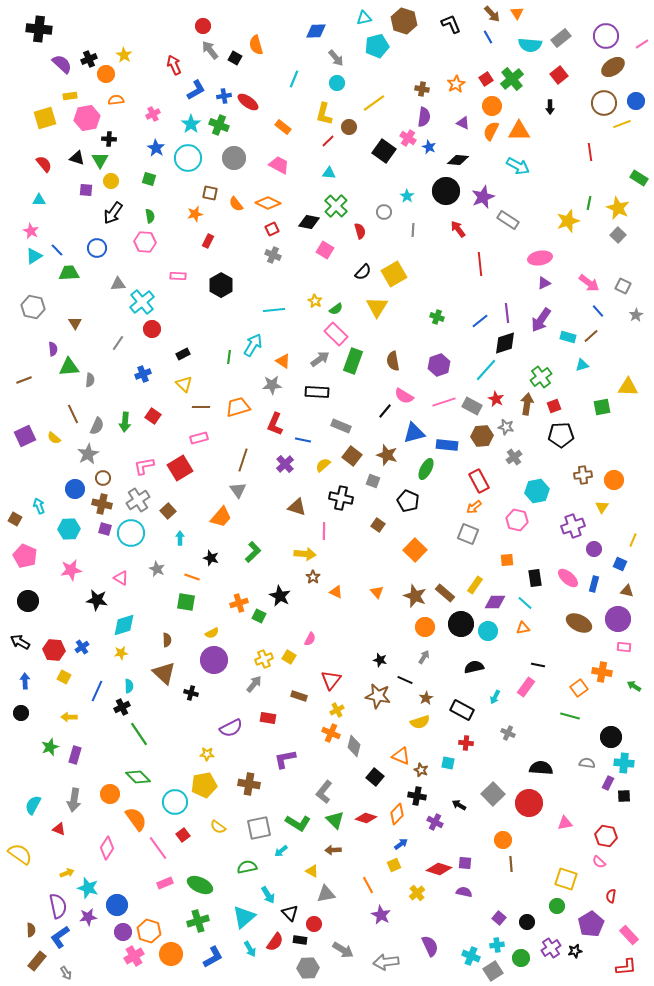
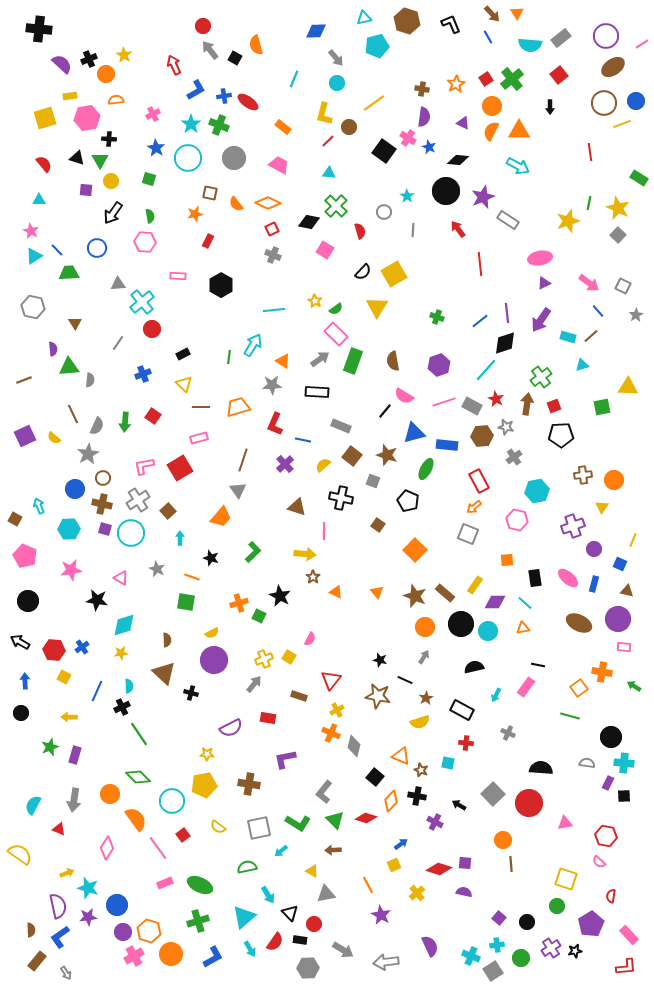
brown hexagon at (404, 21): moved 3 px right
cyan arrow at (495, 697): moved 1 px right, 2 px up
cyan circle at (175, 802): moved 3 px left, 1 px up
orange diamond at (397, 814): moved 6 px left, 13 px up
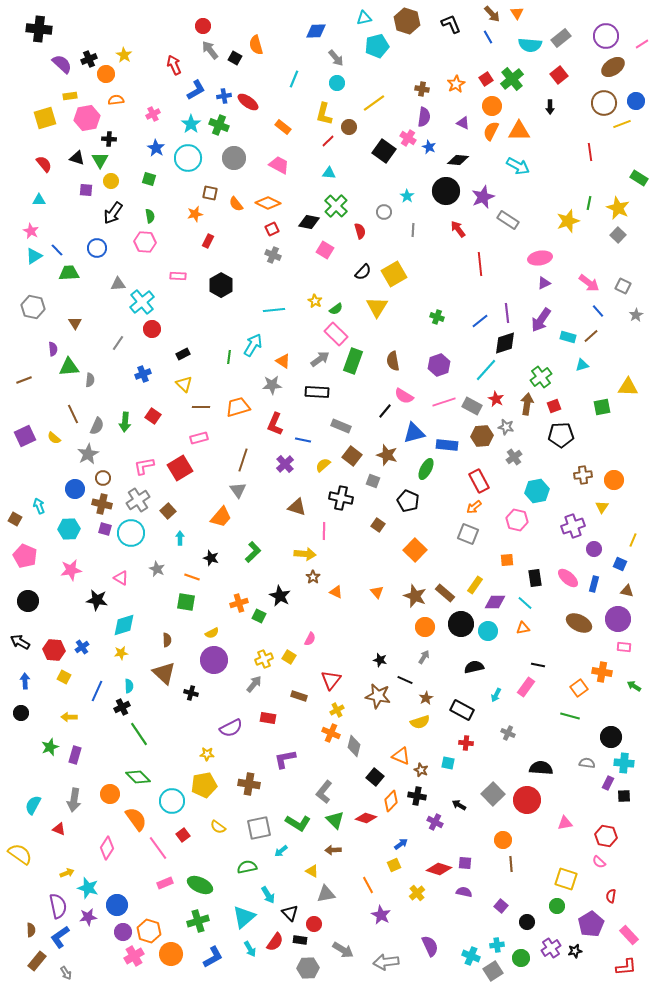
red circle at (529, 803): moved 2 px left, 3 px up
purple square at (499, 918): moved 2 px right, 12 px up
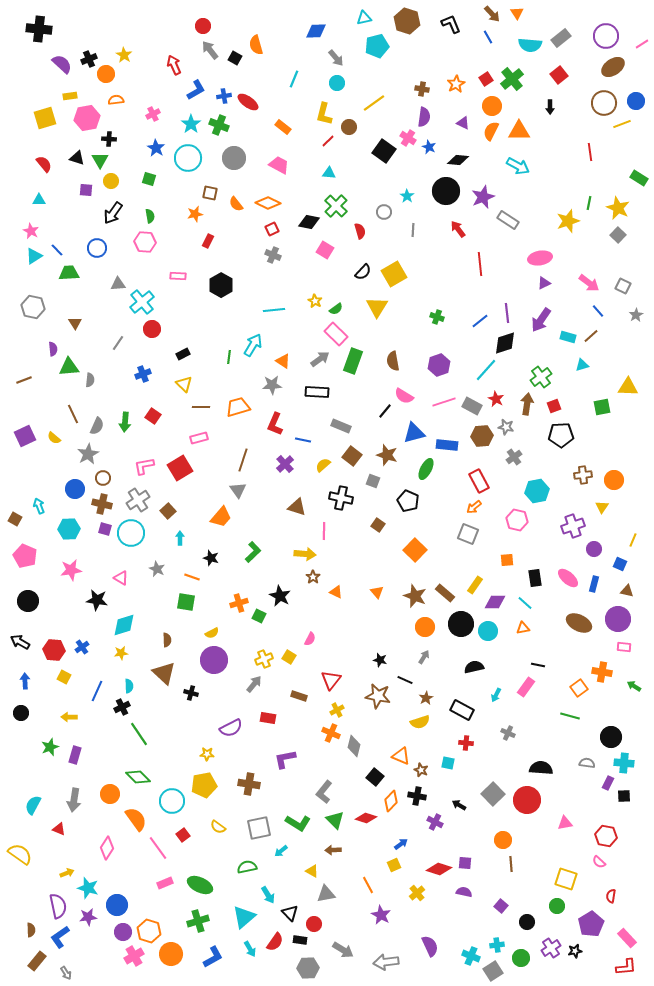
pink rectangle at (629, 935): moved 2 px left, 3 px down
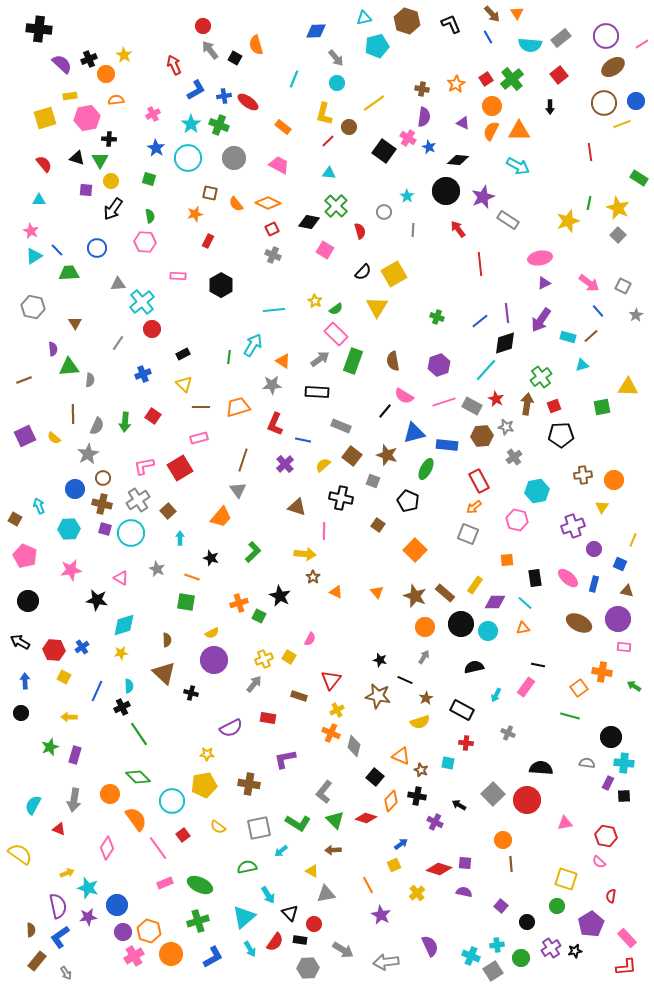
black arrow at (113, 213): moved 4 px up
brown line at (73, 414): rotated 24 degrees clockwise
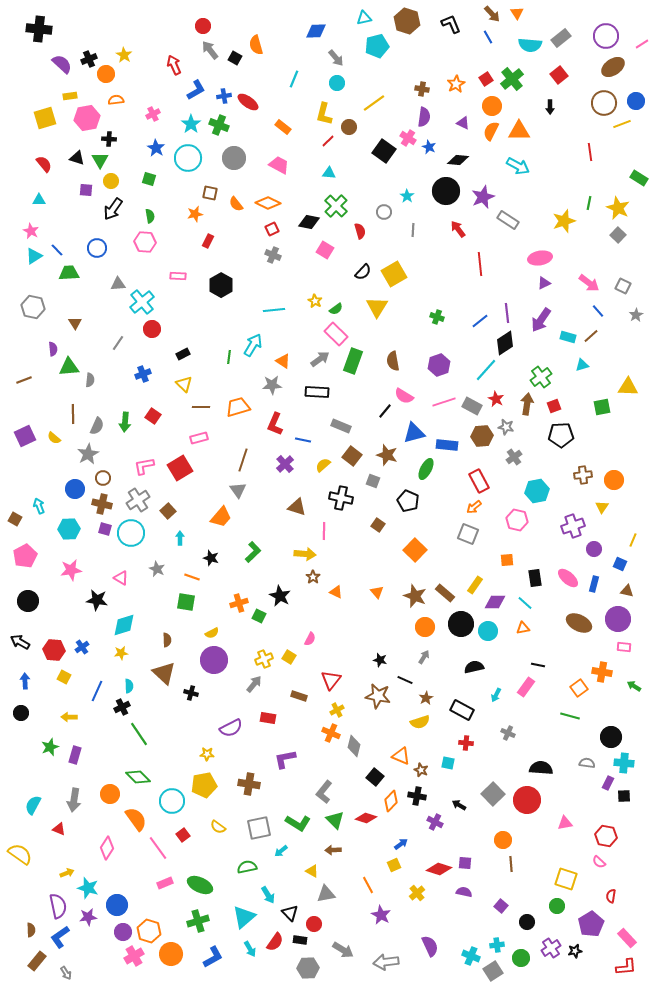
yellow star at (568, 221): moved 4 px left
black diamond at (505, 343): rotated 15 degrees counterclockwise
pink pentagon at (25, 556): rotated 20 degrees clockwise
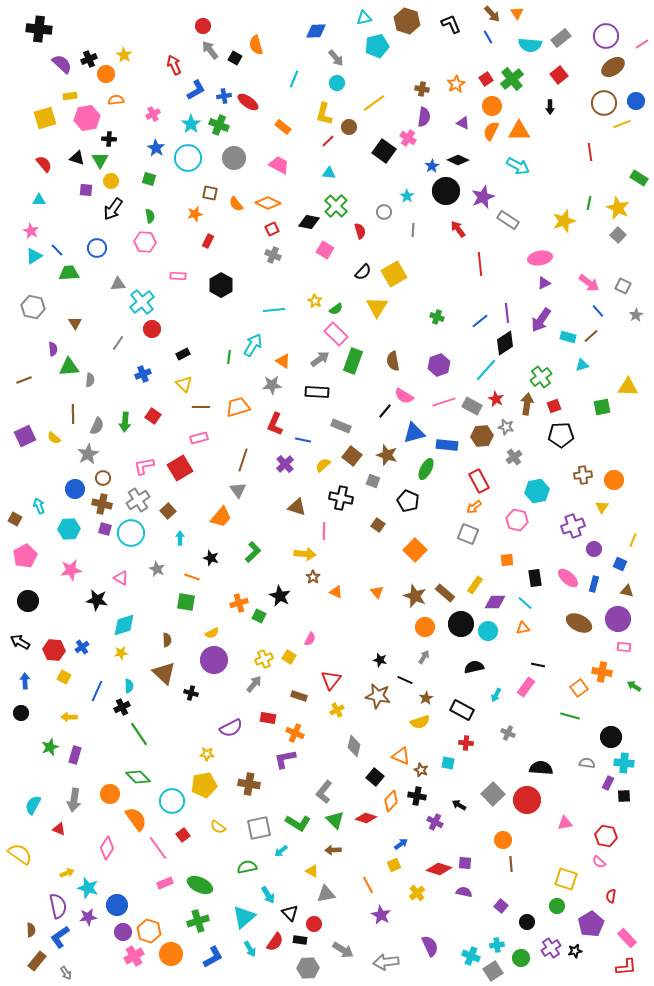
blue star at (429, 147): moved 3 px right, 19 px down; rotated 16 degrees clockwise
black diamond at (458, 160): rotated 20 degrees clockwise
orange cross at (331, 733): moved 36 px left
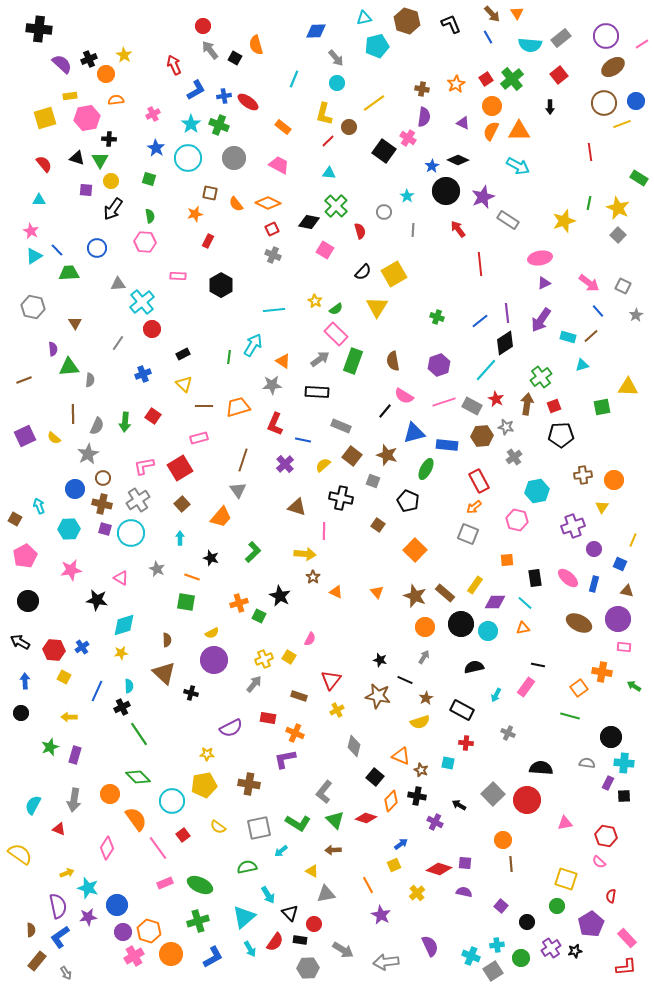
brown line at (201, 407): moved 3 px right, 1 px up
brown square at (168, 511): moved 14 px right, 7 px up
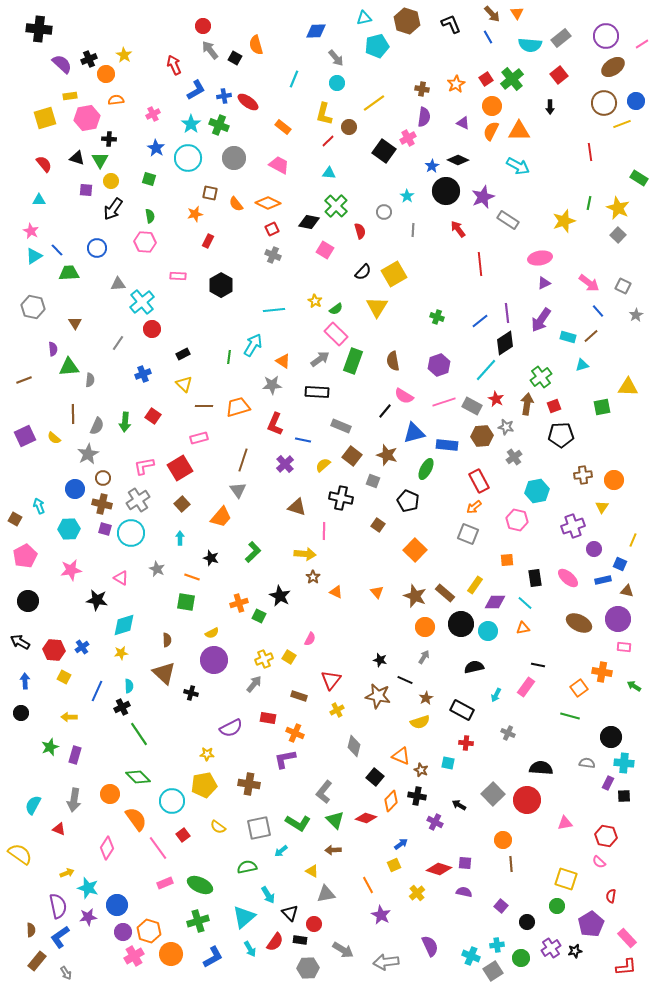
pink cross at (408, 138): rotated 28 degrees clockwise
blue rectangle at (594, 584): moved 9 px right, 4 px up; rotated 63 degrees clockwise
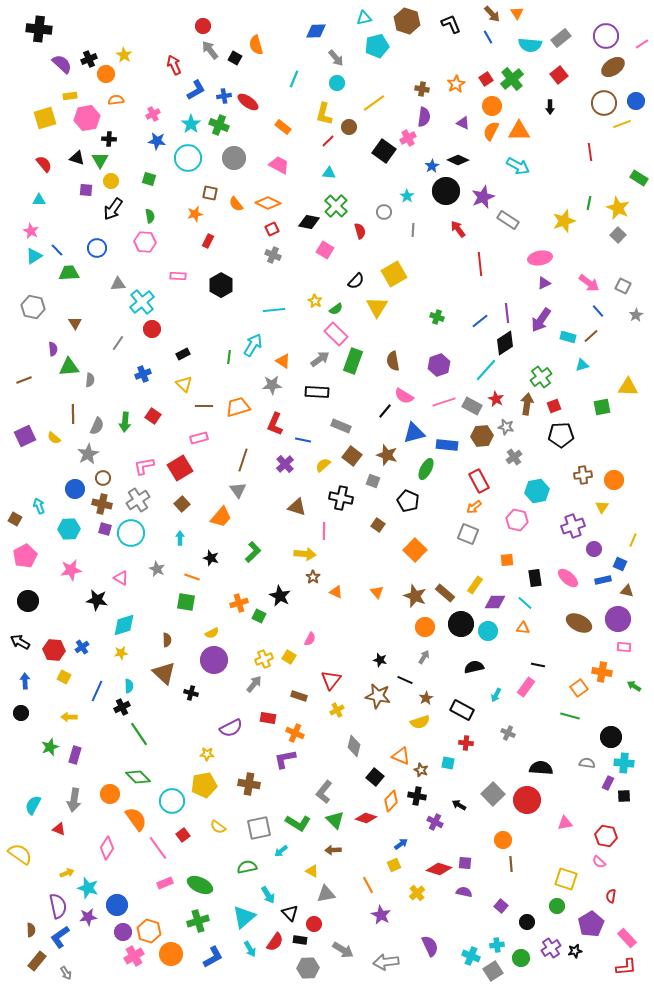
blue star at (156, 148): moved 1 px right, 7 px up; rotated 24 degrees counterclockwise
black semicircle at (363, 272): moved 7 px left, 9 px down
orange triangle at (523, 628): rotated 16 degrees clockwise
